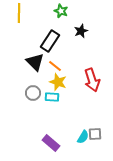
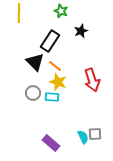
cyan semicircle: rotated 56 degrees counterclockwise
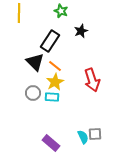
yellow star: moved 3 px left; rotated 24 degrees clockwise
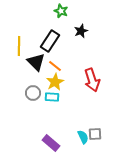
yellow line: moved 33 px down
black triangle: moved 1 px right
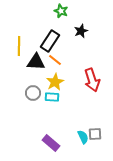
black triangle: rotated 42 degrees counterclockwise
orange line: moved 6 px up
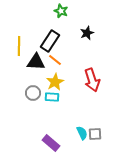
black star: moved 6 px right, 2 px down
cyan semicircle: moved 1 px left, 4 px up
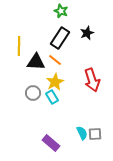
black rectangle: moved 10 px right, 3 px up
cyan rectangle: rotated 56 degrees clockwise
